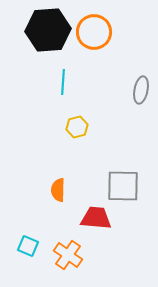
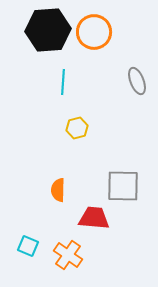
gray ellipse: moved 4 px left, 9 px up; rotated 32 degrees counterclockwise
yellow hexagon: moved 1 px down
red trapezoid: moved 2 px left
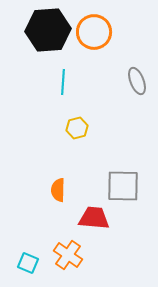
cyan square: moved 17 px down
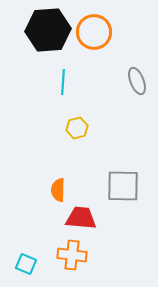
red trapezoid: moved 13 px left
orange cross: moved 4 px right; rotated 28 degrees counterclockwise
cyan square: moved 2 px left, 1 px down
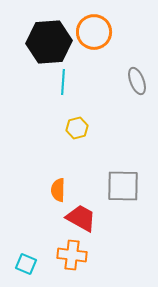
black hexagon: moved 1 px right, 12 px down
red trapezoid: rotated 24 degrees clockwise
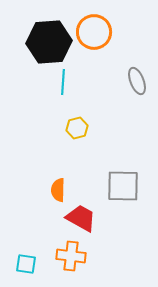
orange cross: moved 1 px left, 1 px down
cyan square: rotated 15 degrees counterclockwise
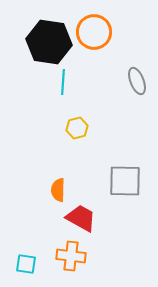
black hexagon: rotated 12 degrees clockwise
gray square: moved 2 px right, 5 px up
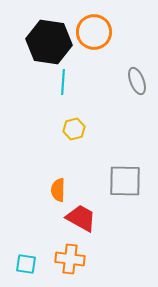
yellow hexagon: moved 3 px left, 1 px down
orange cross: moved 1 px left, 3 px down
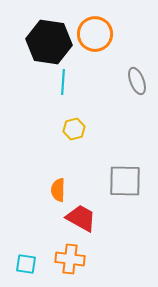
orange circle: moved 1 px right, 2 px down
